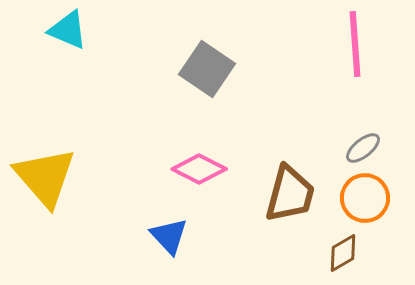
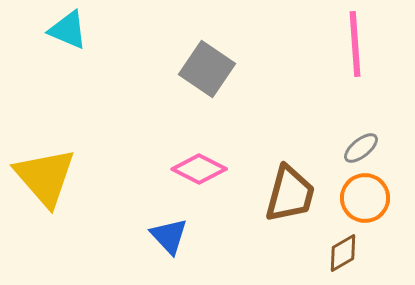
gray ellipse: moved 2 px left
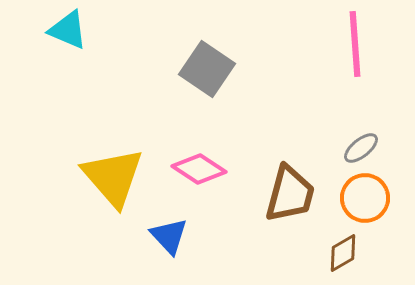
pink diamond: rotated 6 degrees clockwise
yellow triangle: moved 68 px right
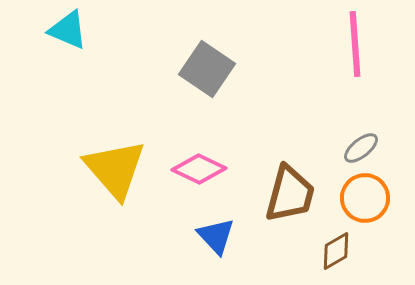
pink diamond: rotated 8 degrees counterclockwise
yellow triangle: moved 2 px right, 8 px up
blue triangle: moved 47 px right
brown diamond: moved 7 px left, 2 px up
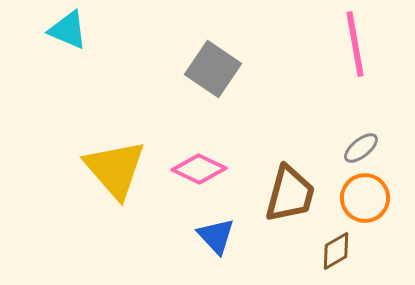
pink line: rotated 6 degrees counterclockwise
gray square: moved 6 px right
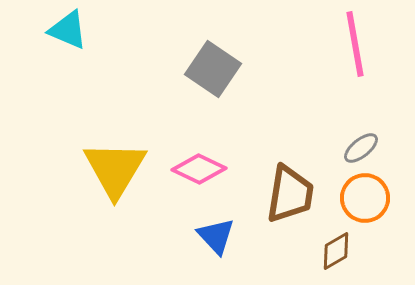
yellow triangle: rotated 12 degrees clockwise
brown trapezoid: rotated 6 degrees counterclockwise
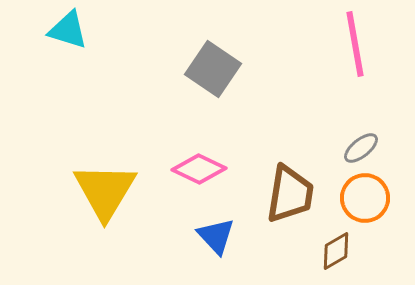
cyan triangle: rotated 6 degrees counterclockwise
yellow triangle: moved 10 px left, 22 px down
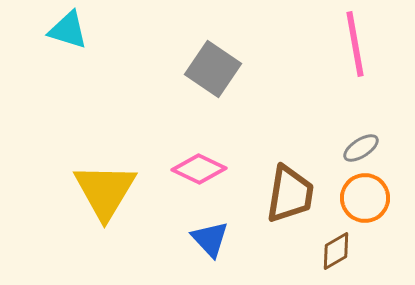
gray ellipse: rotated 6 degrees clockwise
blue triangle: moved 6 px left, 3 px down
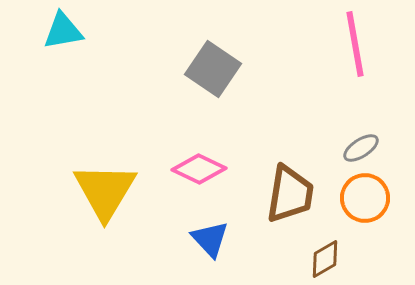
cyan triangle: moved 5 px left, 1 px down; rotated 27 degrees counterclockwise
brown diamond: moved 11 px left, 8 px down
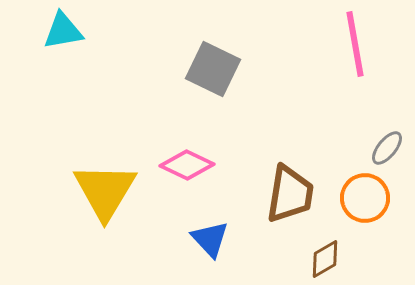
gray square: rotated 8 degrees counterclockwise
gray ellipse: moved 26 px right; rotated 18 degrees counterclockwise
pink diamond: moved 12 px left, 4 px up
